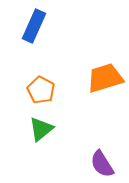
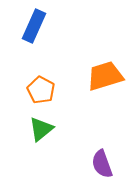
orange trapezoid: moved 2 px up
purple semicircle: rotated 12 degrees clockwise
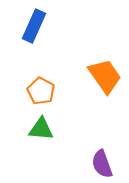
orange trapezoid: rotated 72 degrees clockwise
orange pentagon: moved 1 px down
green triangle: rotated 44 degrees clockwise
